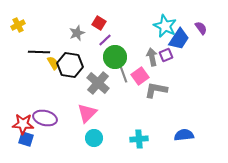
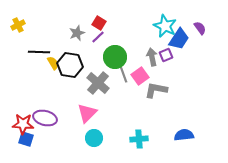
purple semicircle: moved 1 px left
purple line: moved 7 px left, 3 px up
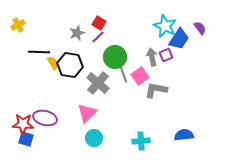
cyan cross: moved 2 px right, 2 px down
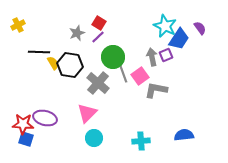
green circle: moved 2 px left
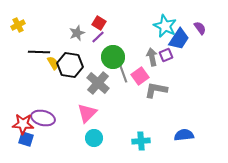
purple ellipse: moved 2 px left
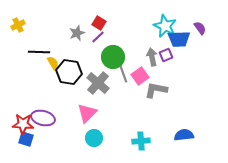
blue trapezoid: rotated 55 degrees clockwise
black hexagon: moved 1 px left, 7 px down
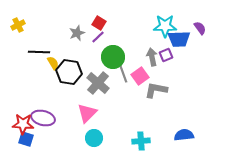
cyan star: rotated 25 degrees counterclockwise
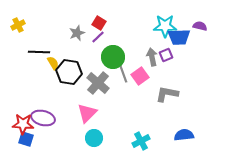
purple semicircle: moved 2 px up; rotated 40 degrees counterclockwise
blue trapezoid: moved 2 px up
gray L-shape: moved 11 px right, 4 px down
cyan cross: rotated 24 degrees counterclockwise
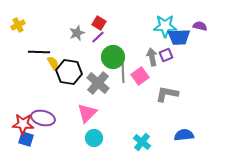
gray line: rotated 18 degrees clockwise
cyan cross: moved 1 px right, 1 px down; rotated 24 degrees counterclockwise
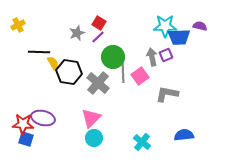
pink triangle: moved 4 px right, 5 px down
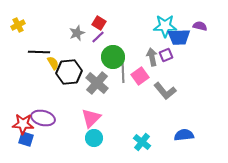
black hexagon: rotated 15 degrees counterclockwise
gray cross: moved 1 px left
gray L-shape: moved 2 px left, 3 px up; rotated 140 degrees counterclockwise
